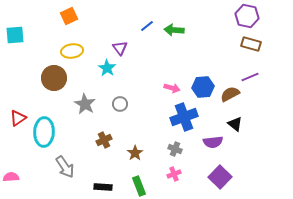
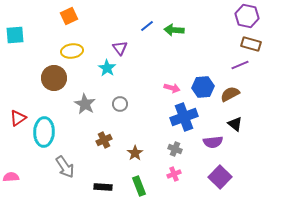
purple line: moved 10 px left, 12 px up
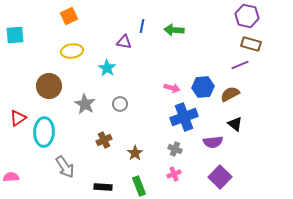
blue line: moved 5 px left; rotated 40 degrees counterclockwise
purple triangle: moved 4 px right, 6 px up; rotated 42 degrees counterclockwise
brown circle: moved 5 px left, 8 px down
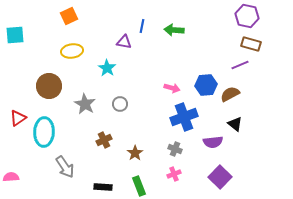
blue hexagon: moved 3 px right, 2 px up
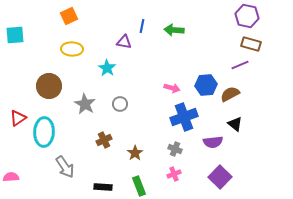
yellow ellipse: moved 2 px up; rotated 10 degrees clockwise
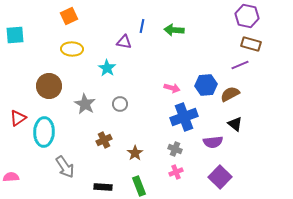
pink cross: moved 2 px right, 2 px up
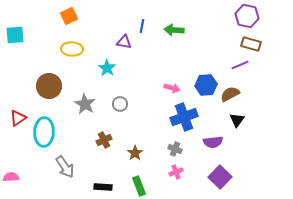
black triangle: moved 2 px right, 4 px up; rotated 28 degrees clockwise
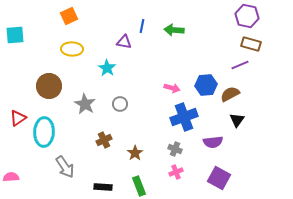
purple square: moved 1 px left, 1 px down; rotated 15 degrees counterclockwise
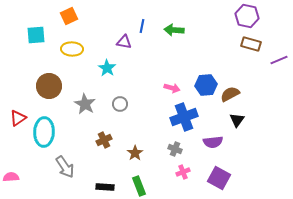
cyan square: moved 21 px right
purple line: moved 39 px right, 5 px up
pink cross: moved 7 px right
black rectangle: moved 2 px right
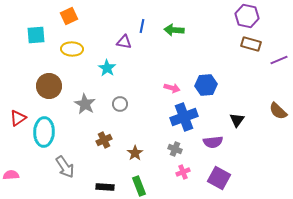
brown semicircle: moved 48 px right, 17 px down; rotated 108 degrees counterclockwise
pink semicircle: moved 2 px up
